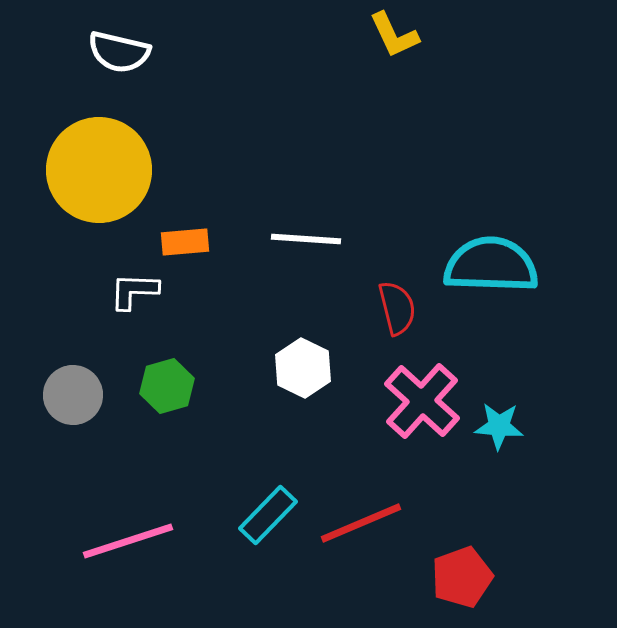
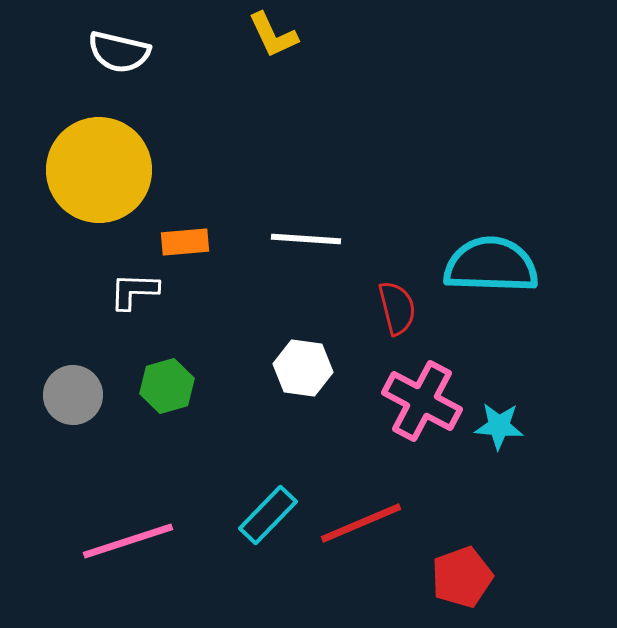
yellow L-shape: moved 121 px left
white hexagon: rotated 18 degrees counterclockwise
pink cross: rotated 14 degrees counterclockwise
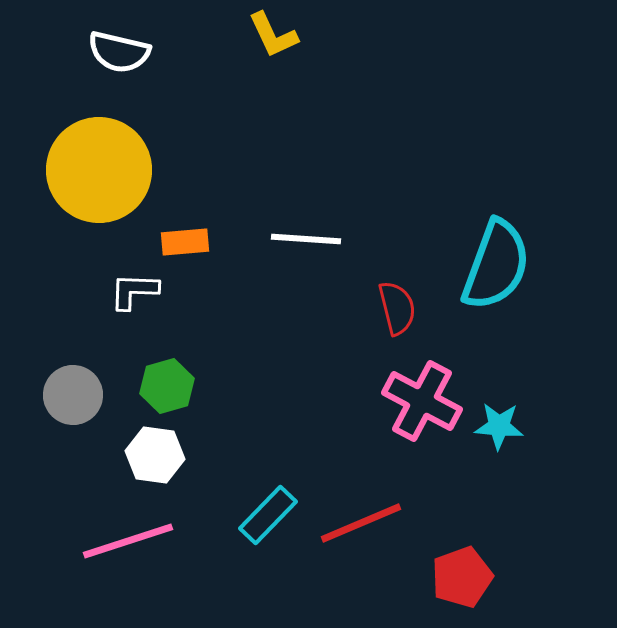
cyan semicircle: moved 5 px right; rotated 108 degrees clockwise
white hexagon: moved 148 px left, 87 px down
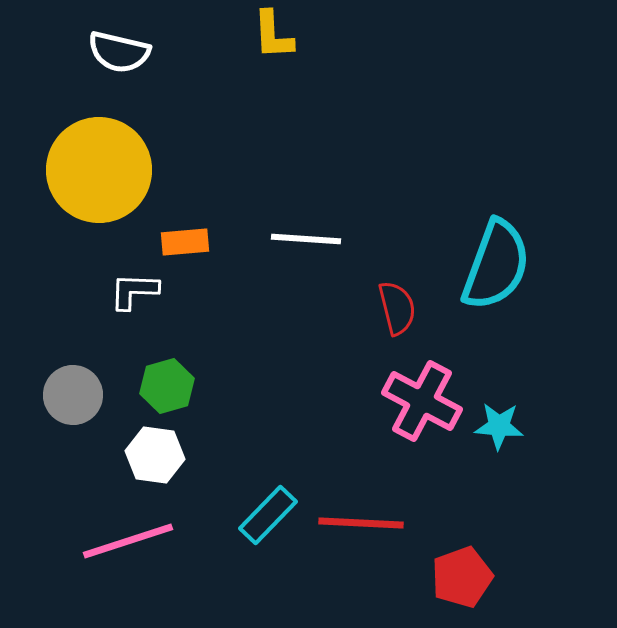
yellow L-shape: rotated 22 degrees clockwise
red line: rotated 26 degrees clockwise
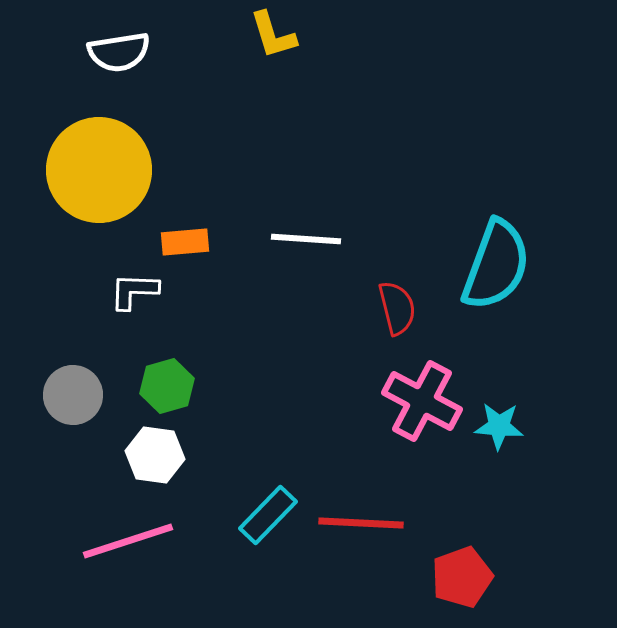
yellow L-shape: rotated 14 degrees counterclockwise
white semicircle: rotated 22 degrees counterclockwise
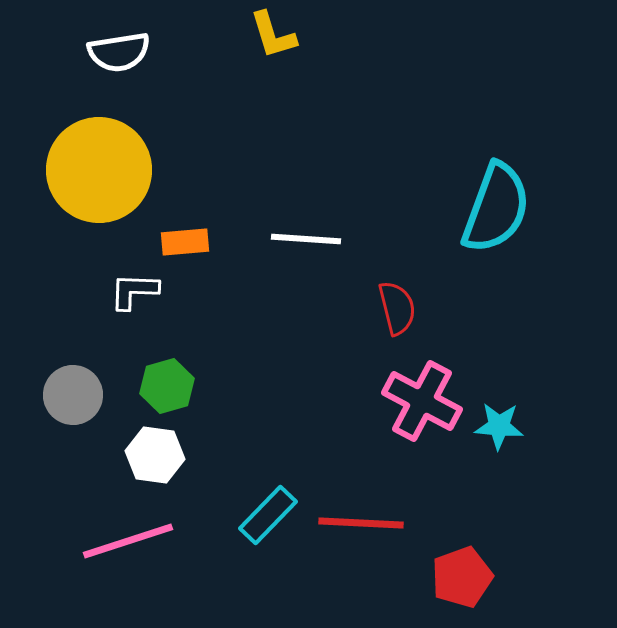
cyan semicircle: moved 57 px up
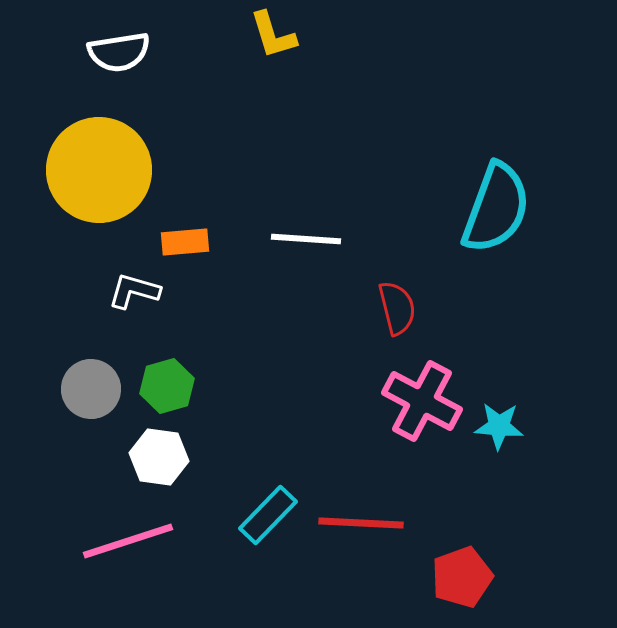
white L-shape: rotated 14 degrees clockwise
gray circle: moved 18 px right, 6 px up
white hexagon: moved 4 px right, 2 px down
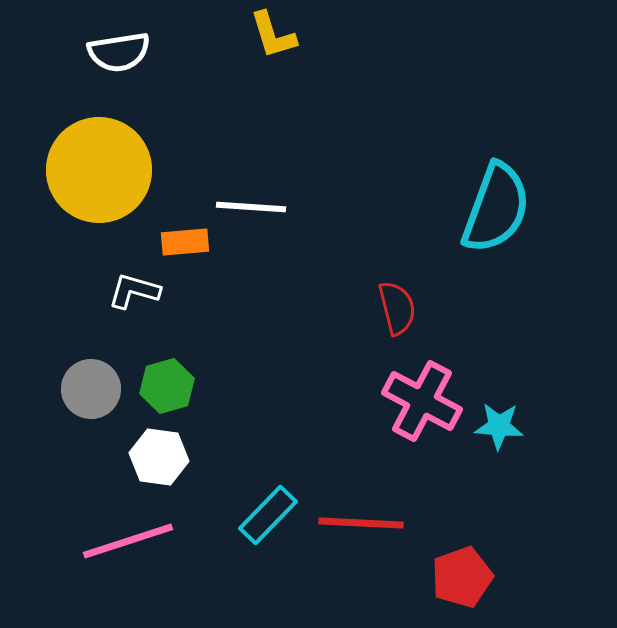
white line: moved 55 px left, 32 px up
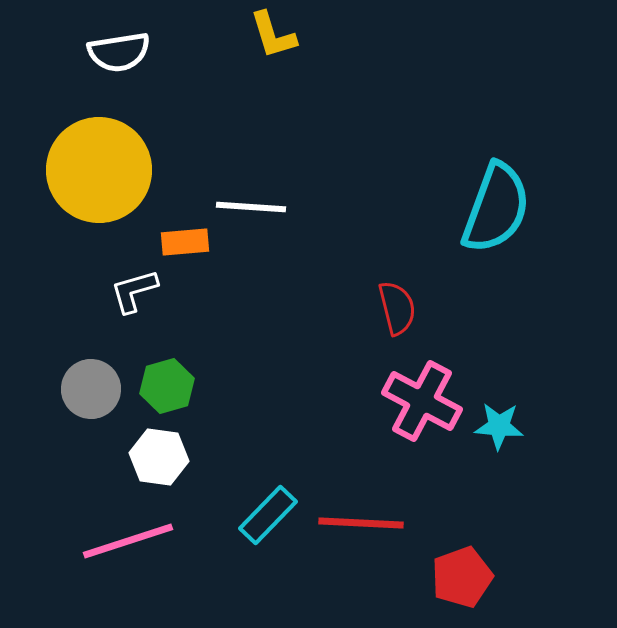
white L-shape: rotated 32 degrees counterclockwise
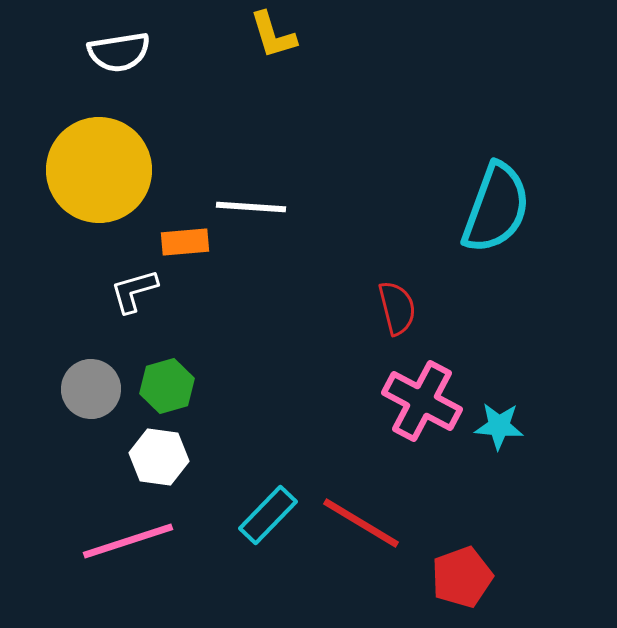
red line: rotated 28 degrees clockwise
